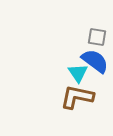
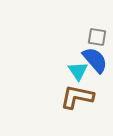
blue semicircle: moved 1 px up; rotated 12 degrees clockwise
cyan triangle: moved 2 px up
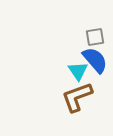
gray square: moved 2 px left; rotated 18 degrees counterclockwise
brown L-shape: rotated 32 degrees counterclockwise
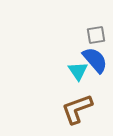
gray square: moved 1 px right, 2 px up
brown L-shape: moved 12 px down
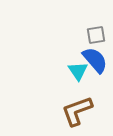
brown L-shape: moved 2 px down
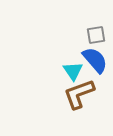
cyan triangle: moved 5 px left
brown L-shape: moved 2 px right, 17 px up
